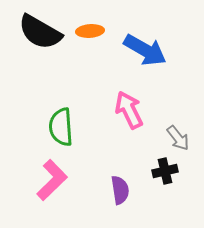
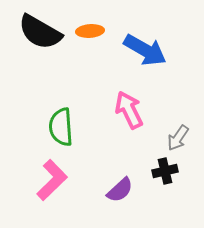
gray arrow: rotated 72 degrees clockwise
purple semicircle: rotated 56 degrees clockwise
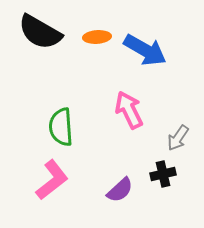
orange ellipse: moved 7 px right, 6 px down
black cross: moved 2 px left, 3 px down
pink L-shape: rotated 6 degrees clockwise
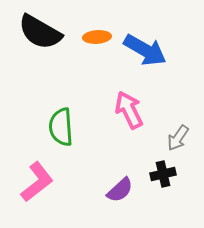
pink L-shape: moved 15 px left, 2 px down
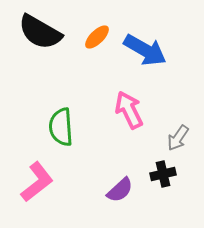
orange ellipse: rotated 40 degrees counterclockwise
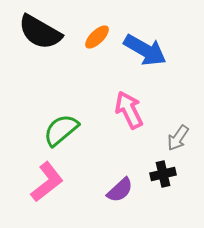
green semicircle: moved 3 px down; rotated 54 degrees clockwise
pink L-shape: moved 10 px right
